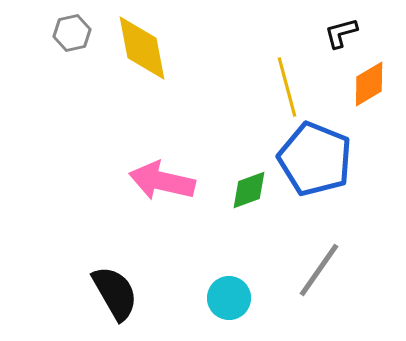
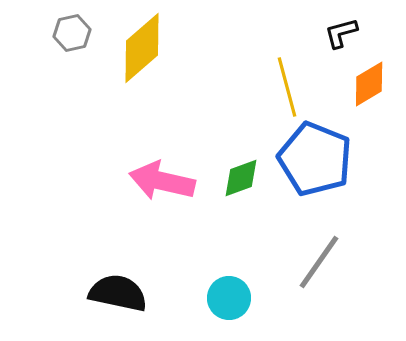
yellow diamond: rotated 60 degrees clockwise
green diamond: moved 8 px left, 12 px up
gray line: moved 8 px up
black semicircle: moved 3 px right; rotated 48 degrees counterclockwise
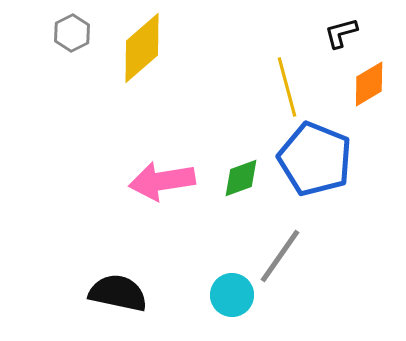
gray hexagon: rotated 15 degrees counterclockwise
pink arrow: rotated 22 degrees counterclockwise
gray line: moved 39 px left, 6 px up
cyan circle: moved 3 px right, 3 px up
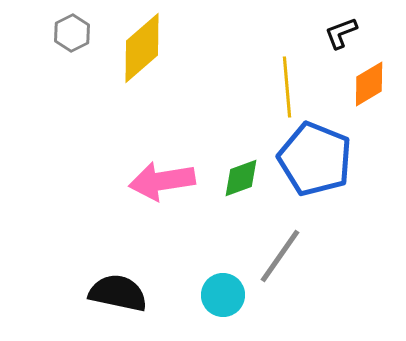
black L-shape: rotated 6 degrees counterclockwise
yellow line: rotated 10 degrees clockwise
cyan circle: moved 9 px left
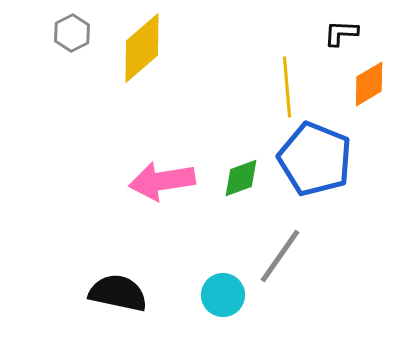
black L-shape: rotated 24 degrees clockwise
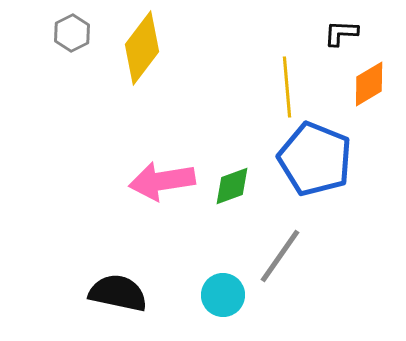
yellow diamond: rotated 12 degrees counterclockwise
green diamond: moved 9 px left, 8 px down
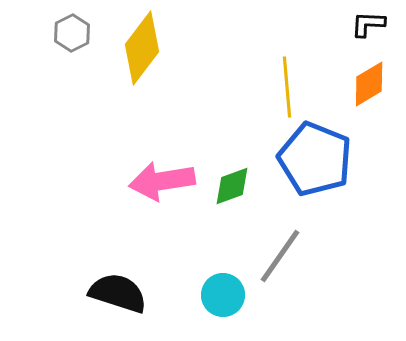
black L-shape: moved 27 px right, 9 px up
black semicircle: rotated 6 degrees clockwise
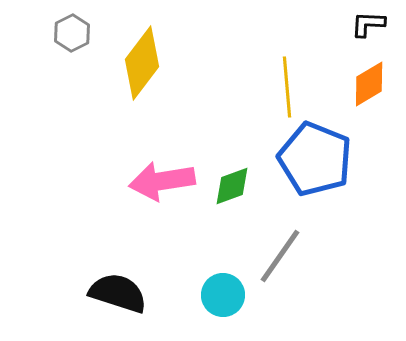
yellow diamond: moved 15 px down
